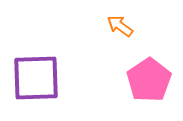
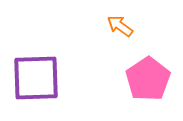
pink pentagon: moved 1 px left, 1 px up
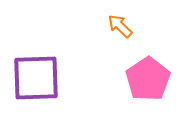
orange arrow: rotated 8 degrees clockwise
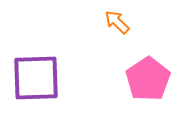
orange arrow: moved 3 px left, 4 px up
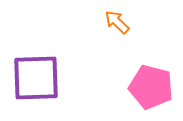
pink pentagon: moved 3 px right, 8 px down; rotated 24 degrees counterclockwise
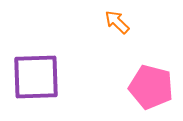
purple square: moved 1 px up
